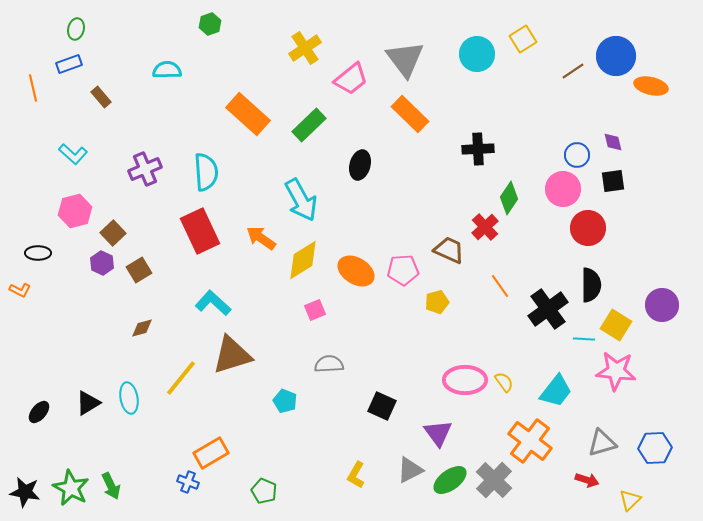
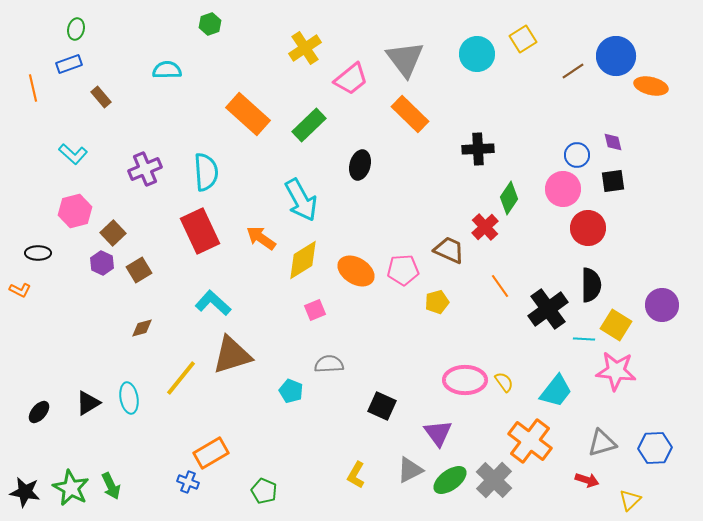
cyan pentagon at (285, 401): moved 6 px right, 10 px up
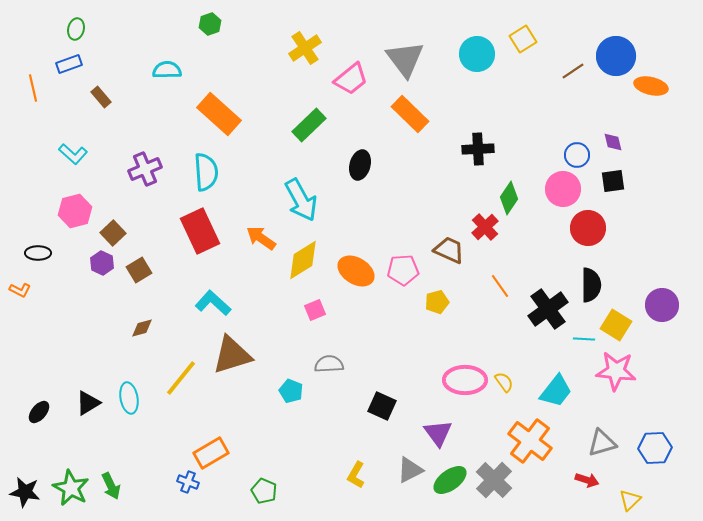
orange rectangle at (248, 114): moved 29 px left
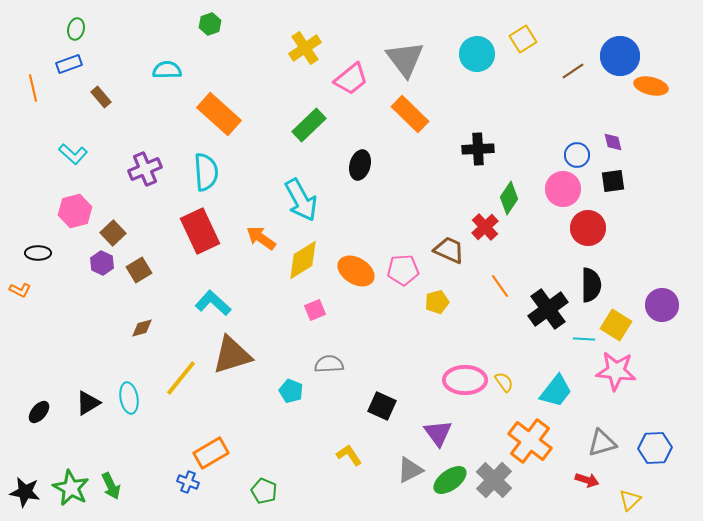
blue circle at (616, 56): moved 4 px right
yellow L-shape at (356, 475): moved 7 px left, 20 px up; rotated 116 degrees clockwise
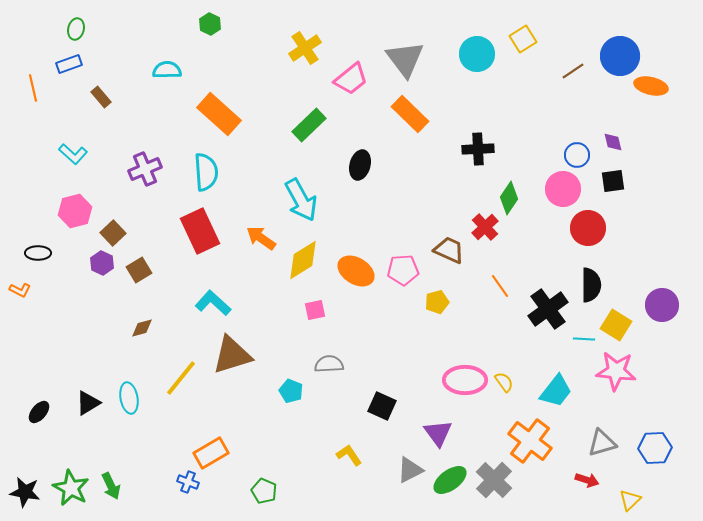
green hexagon at (210, 24): rotated 15 degrees counterclockwise
pink square at (315, 310): rotated 10 degrees clockwise
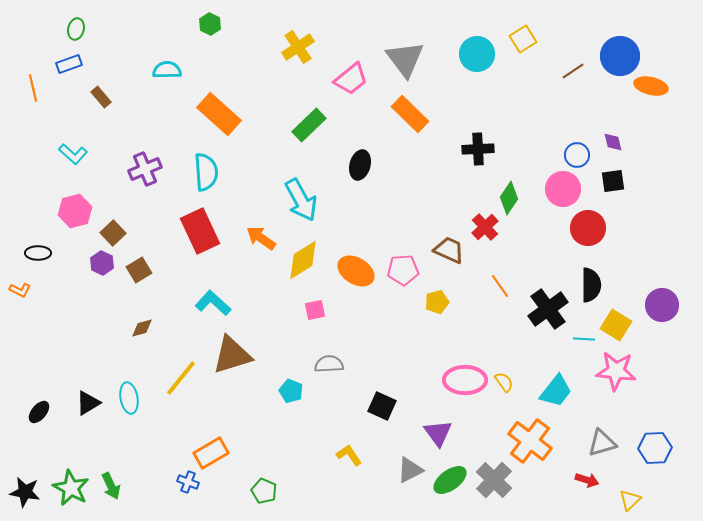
yellow cross at (305, 48): moved 7 px left, 1 px up
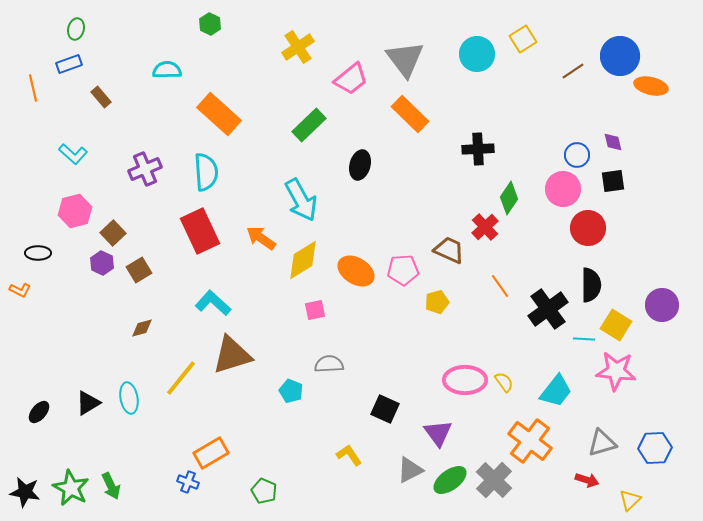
black square at (382, 406): moved 3 px right, 3 px down
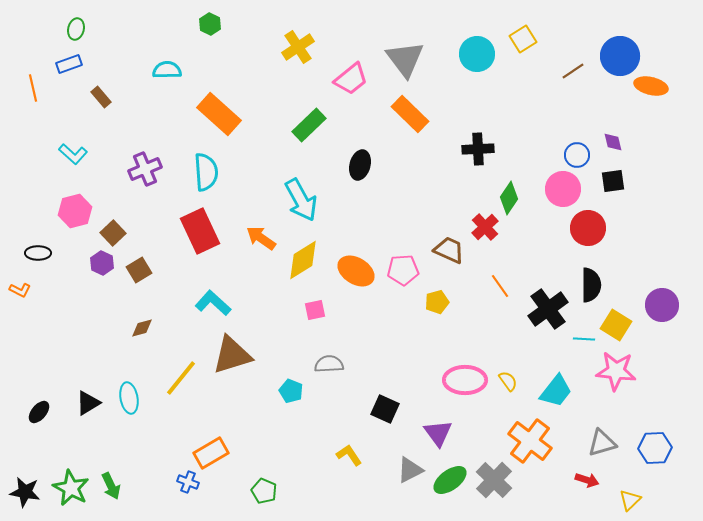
yellow semicircle at (504, 382): moved 4 px right, 1 px up
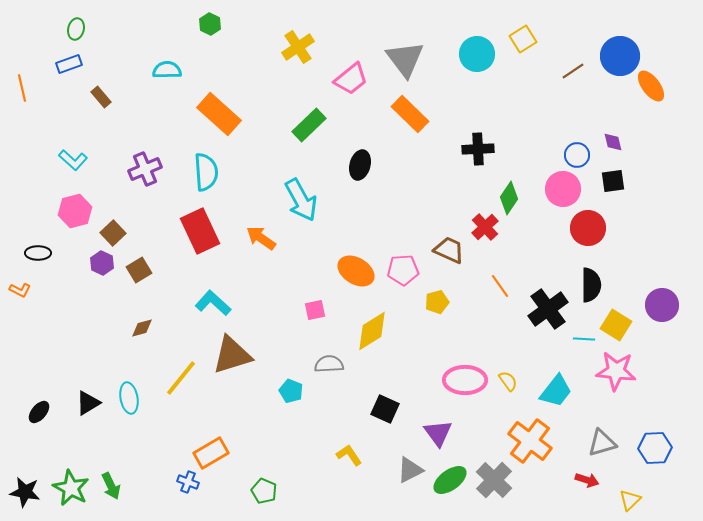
orange ellipse at (651, 86): rotated 40 degrees clockwise
orange line at (33, 88): moved 11 px left
cyan L-shape at (73, 154): moved 6 px down
yellow diamond at (303, 260): moved 69 px right, 71 px down
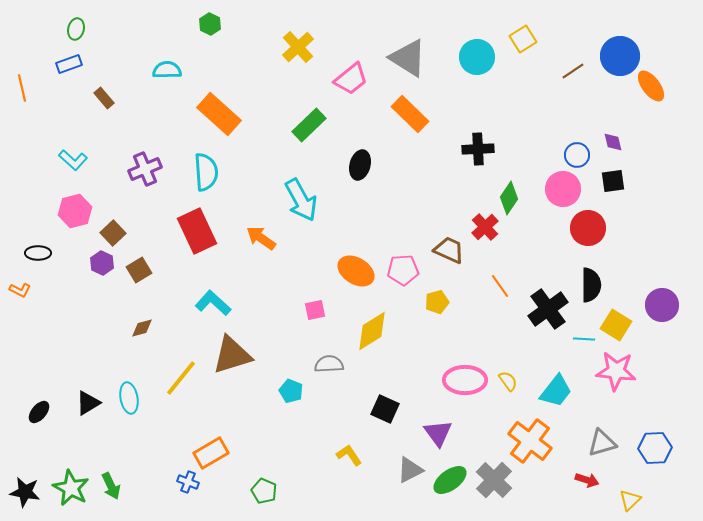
yellow cross at (298, 47): rotated 8 degrees counterclockwise
cyan circle at (477, 54): moved 3 px down
gray triangle at (405, 59): moved 3 px right, 1 px up; rotated 21 degrees counterclockwise
brown rectangle at (101, 97): moved 3 px right, 1 px down
red rectangle at (200, 231): moved 3 px left
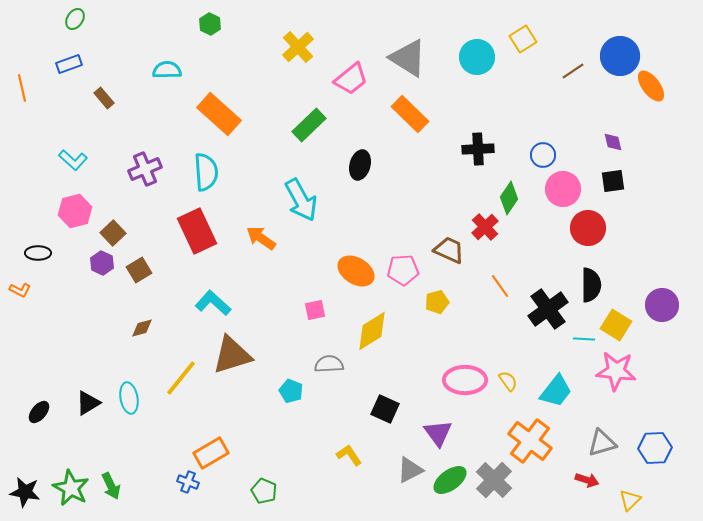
green ellipse at (76, 29): moved 1 px left, 10 px up; rotated 20 degrees clockwise
blue circle at (577, 155): moved 34 px left
